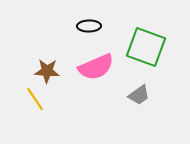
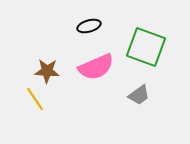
black ellipse: rotated 15 degrees counterclockwise
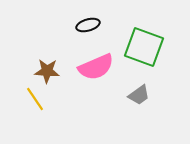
black ellipse: moved 1 px left, 1 px up
green square: moved 2 px left
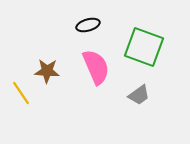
pink semicircle: rotated 90 degrees counterclockwise
yellow line: moved 14 px left, 6 px up
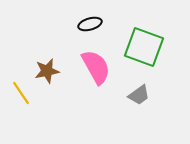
black ellipse: moved 2 px right, 1 px up
pink semicircle: rotated 6 degrees counterclockwise
brown star: rotated 15 degrees counterclockwise
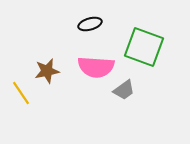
pink semicircle: rotated 123 degrees clockwise
gray trapezoid: moved 15 px left, 5 px up
